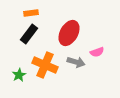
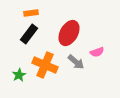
gray arrow: rotated 24 degrees clockwise
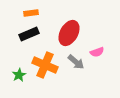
black rectangle: rotated 30 degrees clockwise
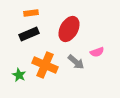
red ellipse: moved 4 px up
green star: rotated 16 degrees counterclockwise
